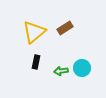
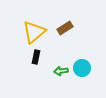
black rectangle: moved 5 px up
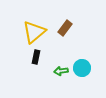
brown rectangle: rotated 21 degrees counterclockwise
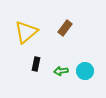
yellow triangle: moved 8 px left
black rectangle: moved 7 px down
cyan circle: moved 3 px right, 3 px down
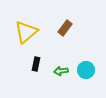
cyan circle: moved 1 px right, 1 px up
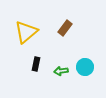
cyan circle: moved 1 px left, 3 px up
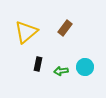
black rectangle: moved 2 px right
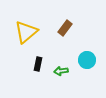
cyan circle: moved 2 px right, 7 px up
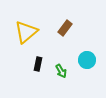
green arrow: rotated 112 degrees counterclockwise
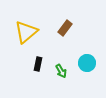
cyan circle: moved 3 px down
